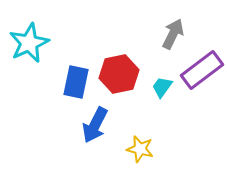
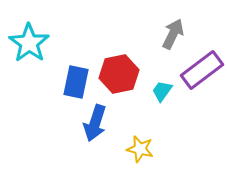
cyan star: rotated 12 degrees counterclockwise
cyan trapezoid: moved 4 px down
blue arrow: moved 2 px up; rotated 9 degrees counterclockwise
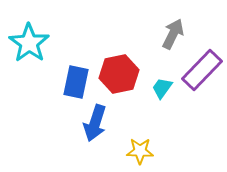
purple rectangle: rotated 9 degrees counterclockwise
cyan trapezoid: moved 3 px up
yellow star: moved 2 px down; rotated 12 degrees counterclockwise
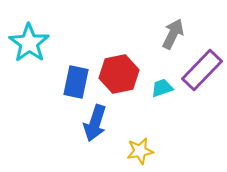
cyan trapezoid: rotated 35 degrees clockwise
yellow star: rotated 12 degrees counterclockwise
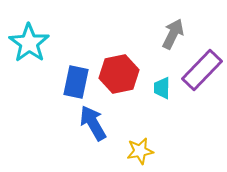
cyan trapezoid: rotated 70 degrees counterclockwise
blue arrow: moved 2 px left; rotated 132 degrees clockwise
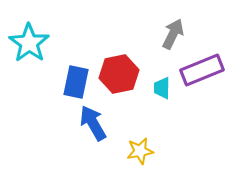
purple rectangle: rotated 24 degrees clockwise
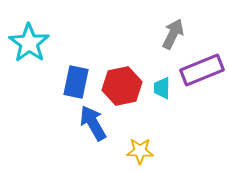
red hexagon: moved 3 px right, 12 px down
yellow star: rotated 12 degrees clockwise
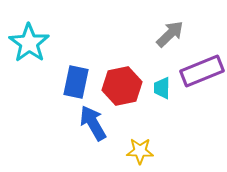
gray arrow: moved 3 px left; rotated 20 degrees clockwise
purple rectangle: moved 1 px down
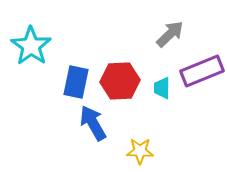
cyan star: moved 2 px right, 3 px down
red hexagon: moved 2 px left, 5 px up; rotated 9 degrees clockwise
